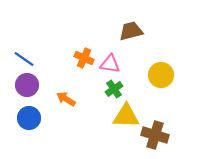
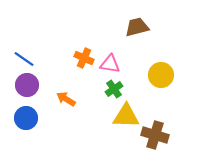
brown trapezoid: moved 6 px right, 4 px up
blue circle: moved 3 px left
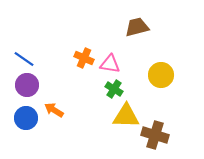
green cross: rotated 24 degrees counterclockwise
orange arrow: moved 12 px left, 11 px down
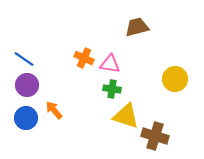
yellow circle: moved 14 px right, 4 px down
green cross: moved 2 px left; rotated 24 degrees counterclockwise
orange arrow: rotated 18 degrees clockwise
yellow triangle: rotated 16 degrees clockwise
brown cross: moved 1 px down
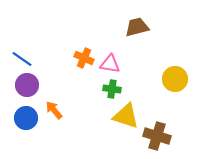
blue line: moved 2 px left
brown cross: moved 2 px right
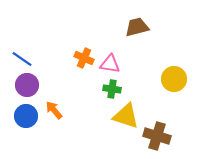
yellow circle: moved 1 px left
blue circle: moved 2 px up
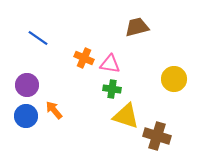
blue line: moved 16 px right, 21 px up
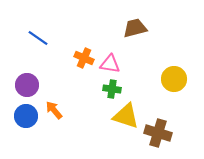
brown trapezoid: moved 2 px left, 1 px down
brown cross: moved 1 px right, 3 px up
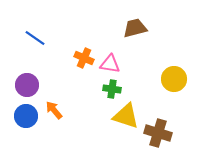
blue line: moved 3 px left
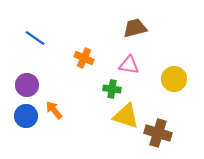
pink triangle: moved 19 px right, 1 px down
